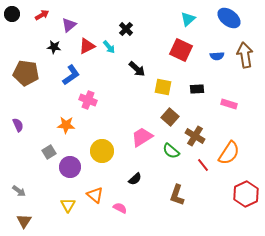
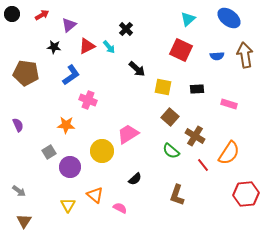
pink trapezoid: moved 14 px left, 3 px up
red hexagon: rotated 20 degrees clockwise
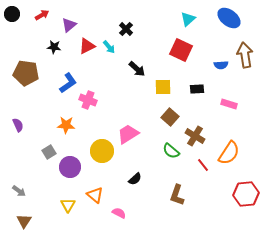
blue semicircle: moved 4 px right, 9 px down
blue L-shape: moved 3 px left, 8 px down
yellow square: rotated 12 degrees counterclockwise
pink semicircle: moved 1 px left, 5 px down
